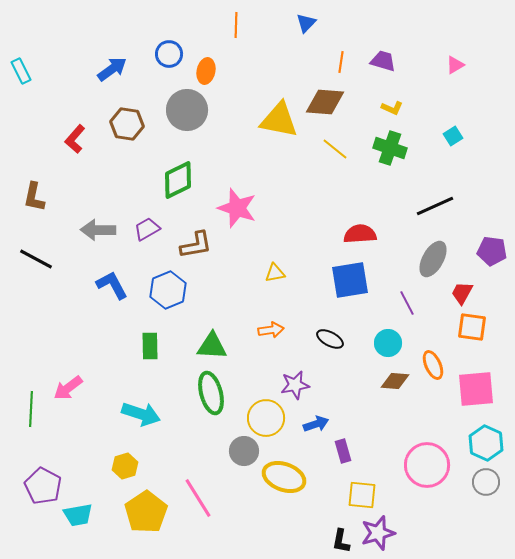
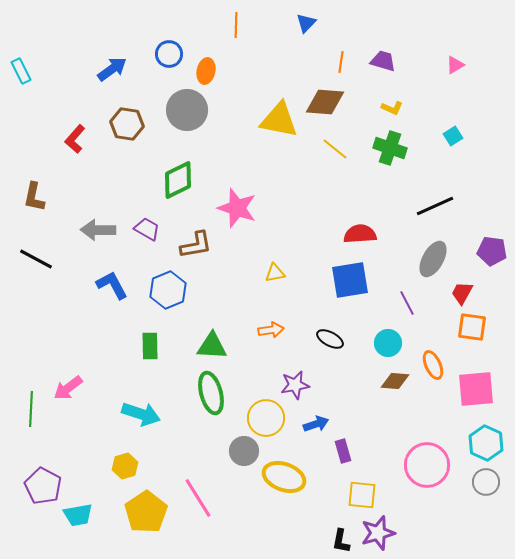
purple trapezoid at (147, 229): rotated 60 degrees clockwise
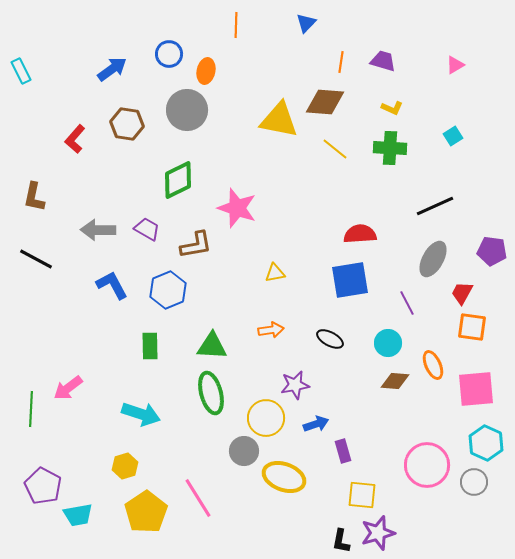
green cross at (390, 148): rotated 16 degrees counterclockwise
gray circle at (486, 482): moved 12 px left
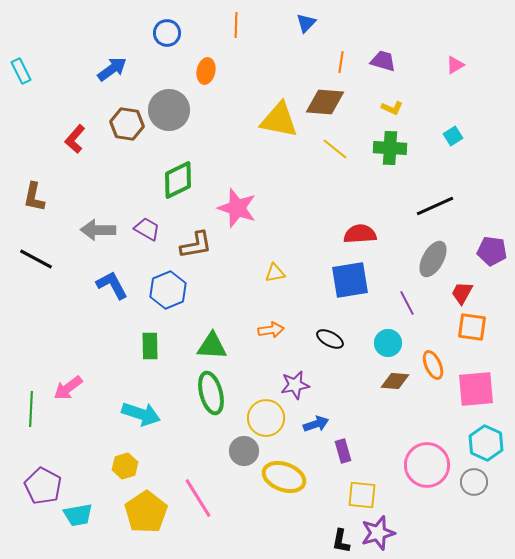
blue circle at (169, 54): moved 2 px left, 21 px up
gray circle at (187, 110): moved 18 px left
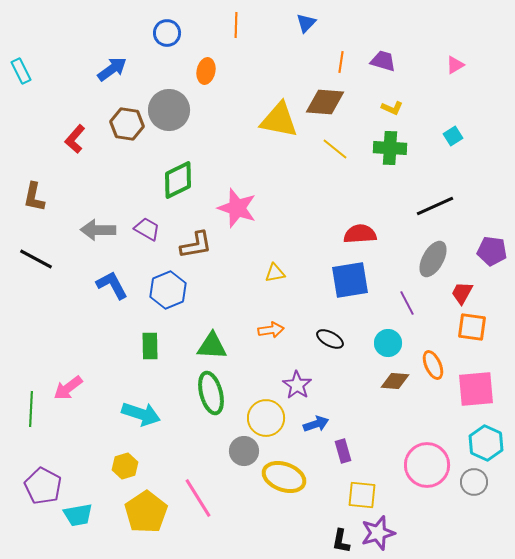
purple star at (295, 385): moved 2 px right; rotated 28 degrees counterclockwise
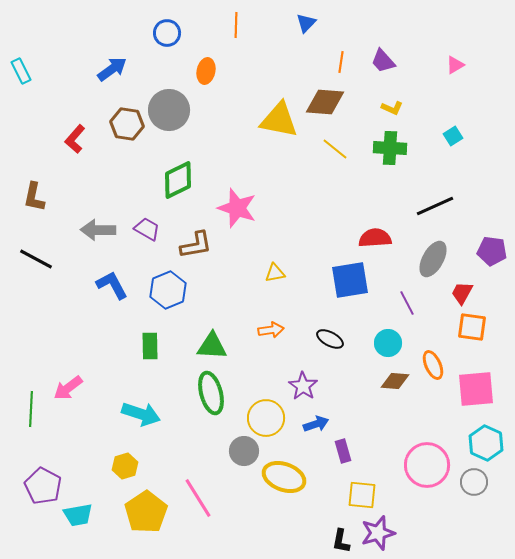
purple trapezoid at (383, 61): rotated 148 degrees counterclockwise
red semicircle at (360, 234): moved 15 px right, 4 px down
purple star at (297, 385): moved 6 px right, 1 px down
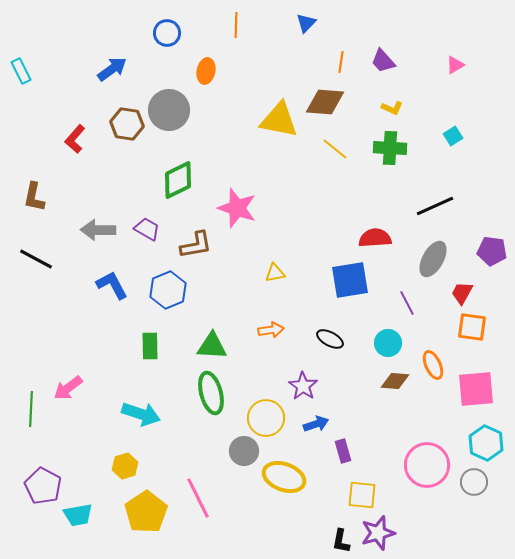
pink line at (198, 498): rotated 6 degrees clockwise
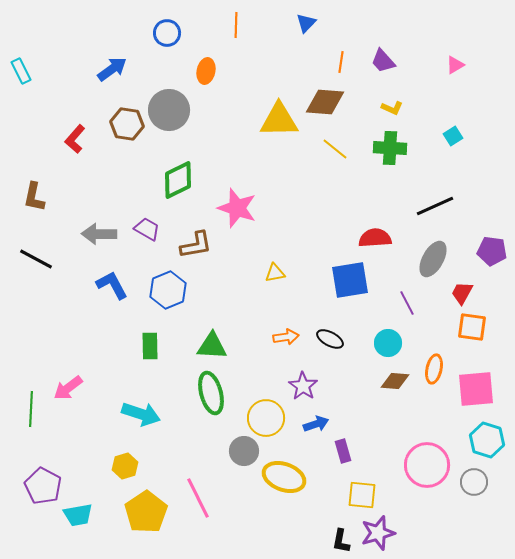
yellow triangle at (279, 120): rotated 12 degrees counterclockwise
gray arrow at (98, 230): moved 1 px right, 4 px down
orange arrow at (271, 330): moved 15 px right, 7 px down
orange ellipse at (433, 365): moved 1 px right, 4 px down; rotated 36 degrees clockwise
cyan hexagon at (486, 443): moved 1 px right, 3 px up; rotated 8 degrees counterclockwise
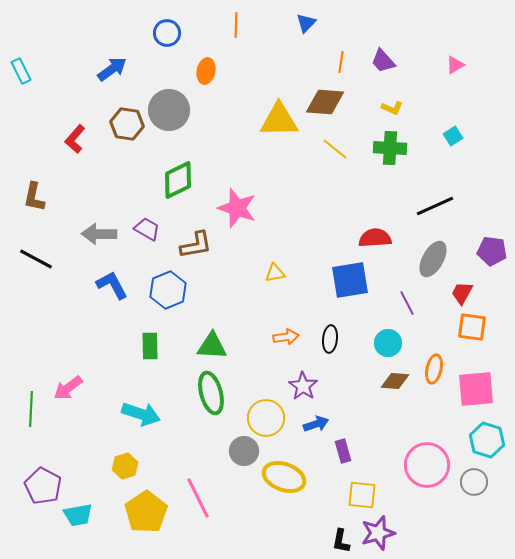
black ellipse at (330, 339): rotated 68 degrees clockwise
